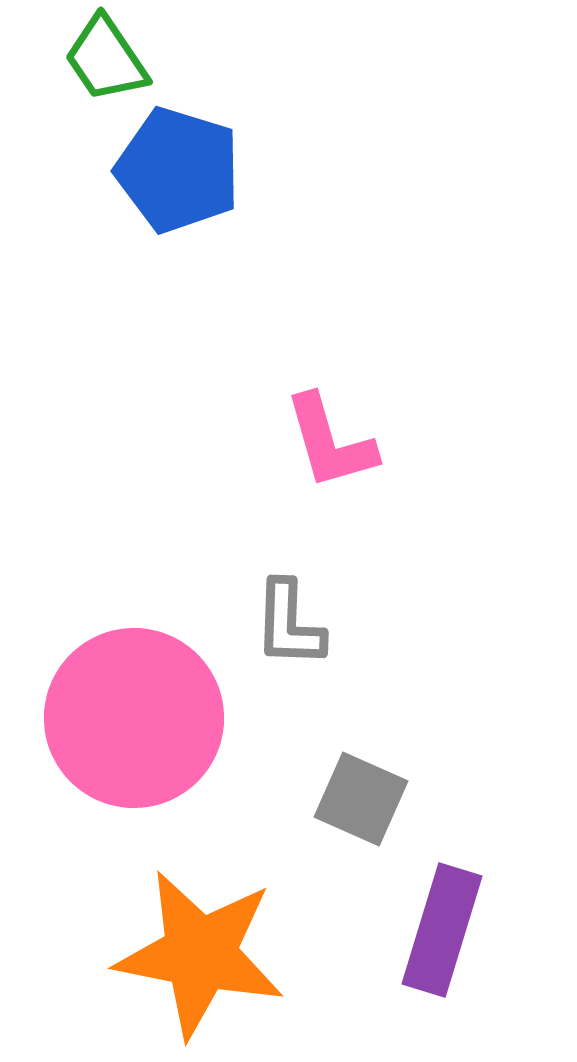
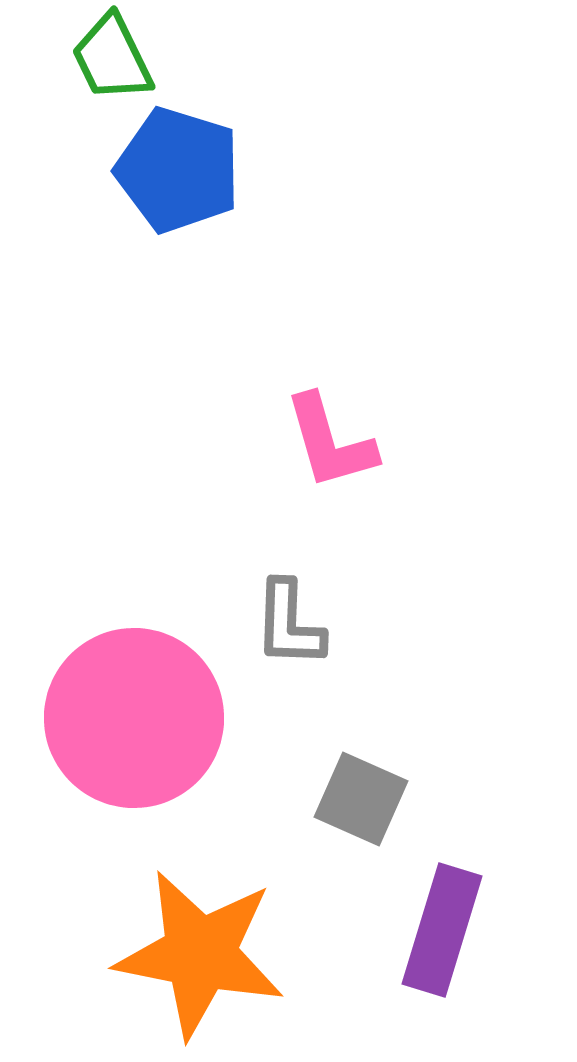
green trapezoid: moved 6 px right, 1 px up; rotated 8 degrees clockwise
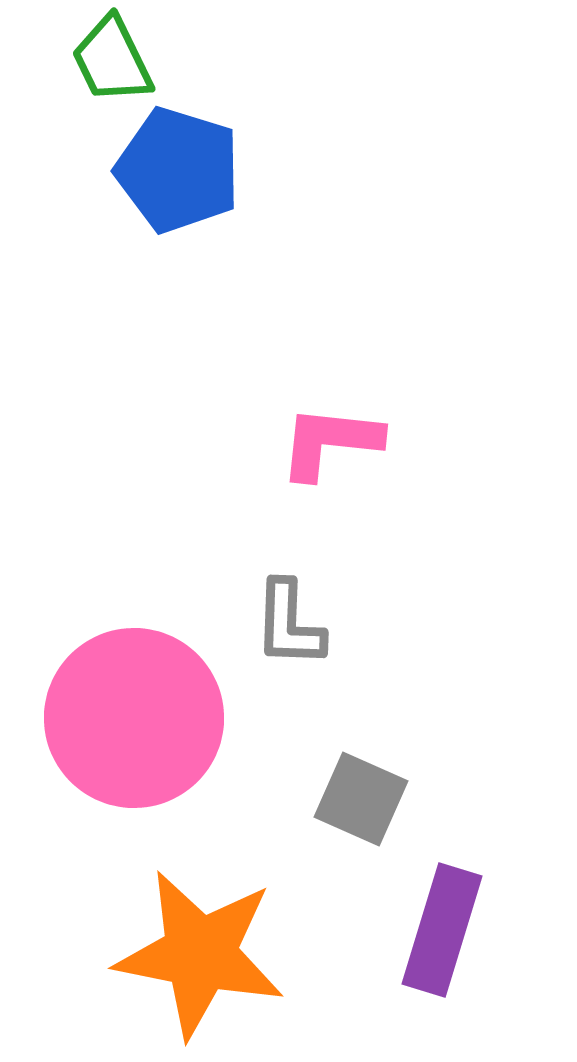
green trapezoid: moved 2 px down
pink L-shape: rotated 112 degrees clockwise
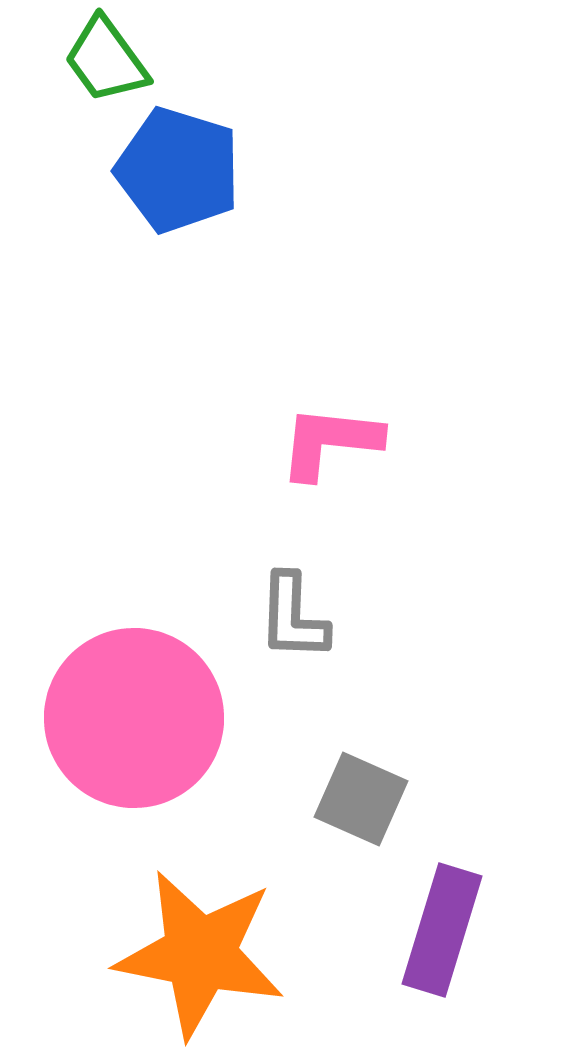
green trapezoid: moved 6 px left; rotated 10 degrees counterclockwise
gray L-shape: moved 4 px right, 7 px up
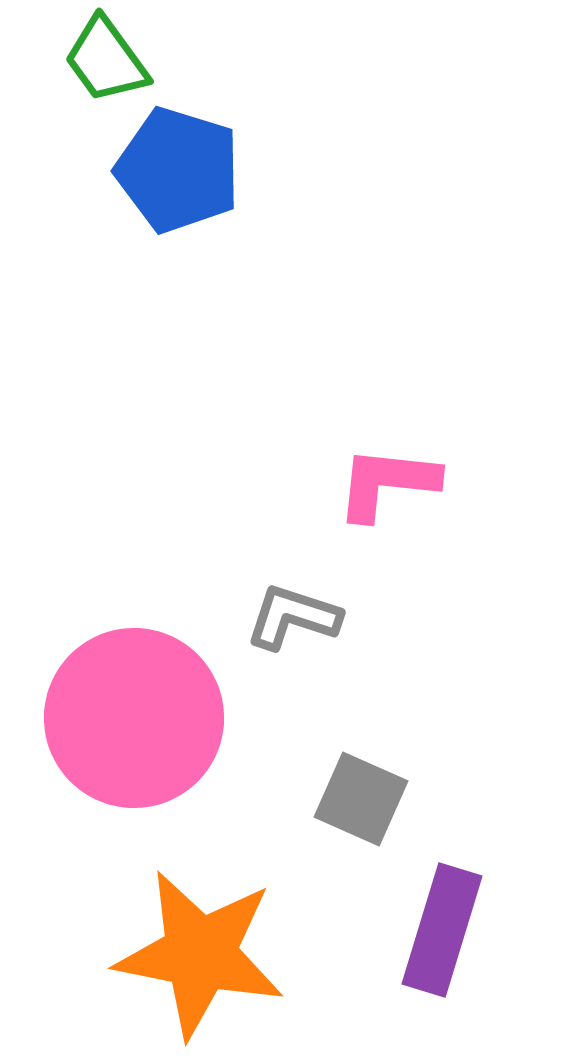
pink L-shape: moved 57 px right, 41 px down
gray L-shape: rotated 106 degrees clockwise
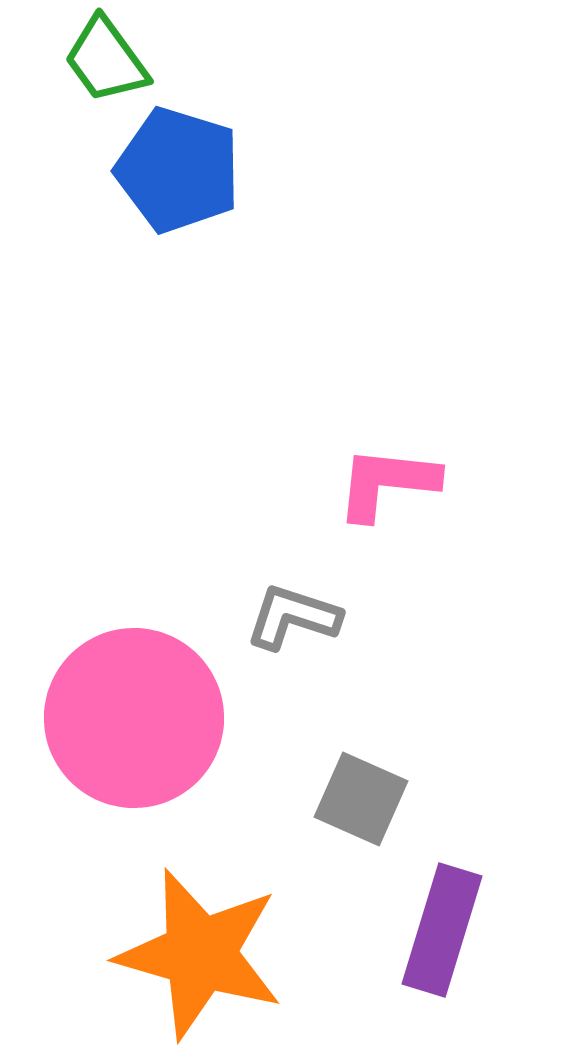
orange star: rotated 5 degrees clockwise
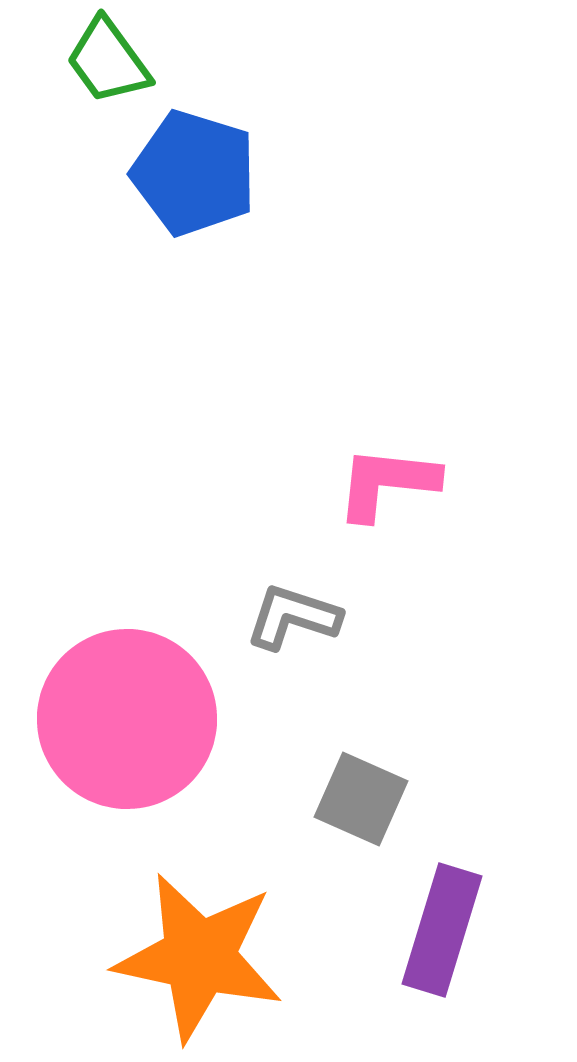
green trapezoid: moved 2 px right, 1 px down
blue pentagon: moved 16 px right, 3 px down
pink circle: moved 7 px left, 1 px down
orange star: moved 1 px left, 3 px down; rotated 4 degrees counterclockwise
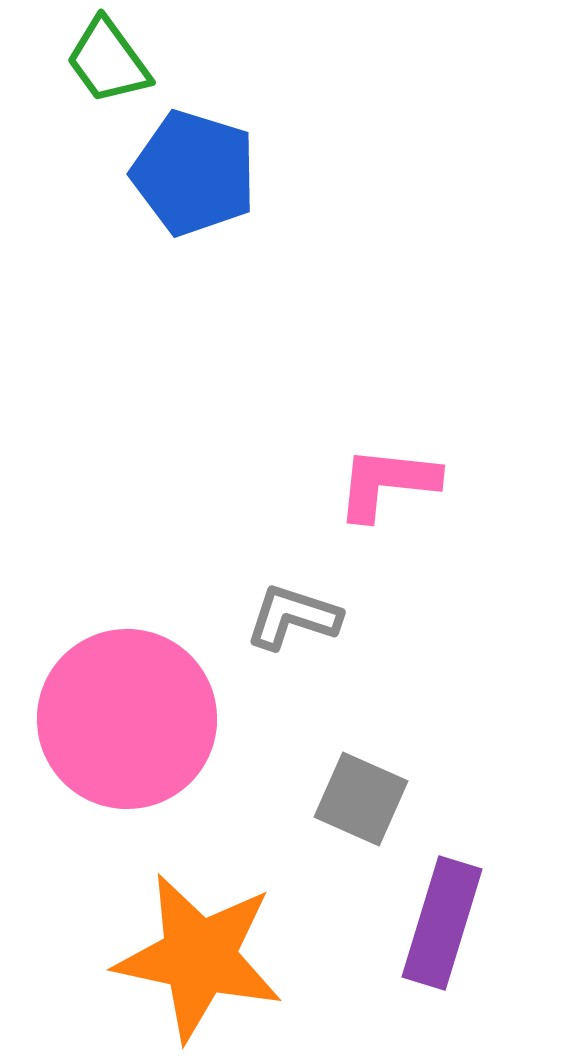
purple rectangle: moved 7 px up
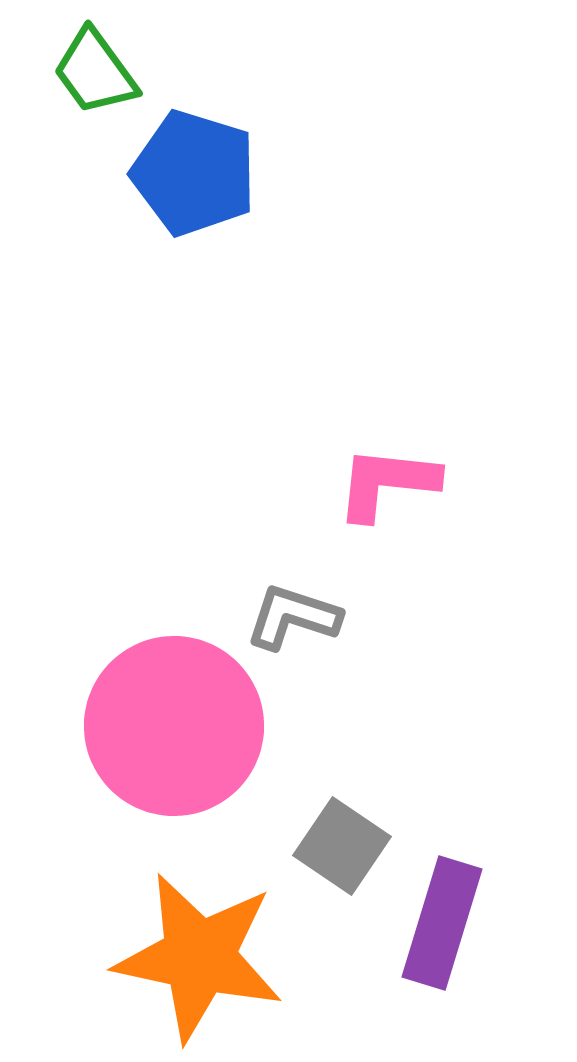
green trapezoid: moved 13 px left, 11 px down
pink circle: moved 47 px right, 7 px down
gray square: moved 19 px left, 47 px down; rotated 10 degrees clockwise
